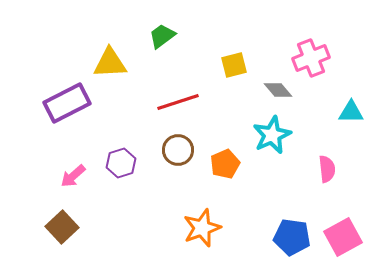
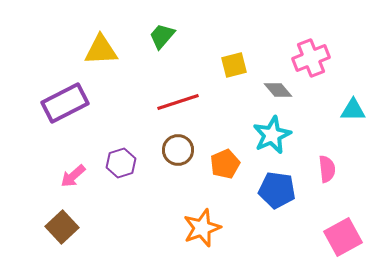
green trapezoid: rotated 12 degrees counterclockwise
yellow triangle: moved 9 px left, 13 px up
purple rectangle: moved 2 px left
cyan triangle: moved 2 px right, 2 px up
blue pentagon: moved 15 px left, 47 px up
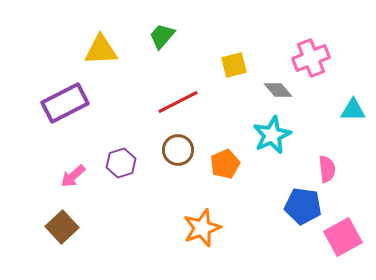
red line: rotated 9 degrees counterclockwise
blue pentagon: moved 26 px right, 16 px down
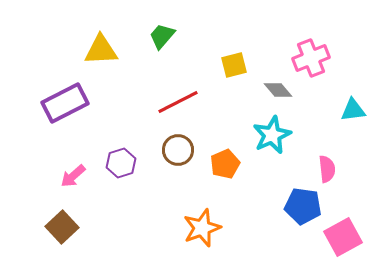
cyan triangle: rotated 8 degrees counterclockwise
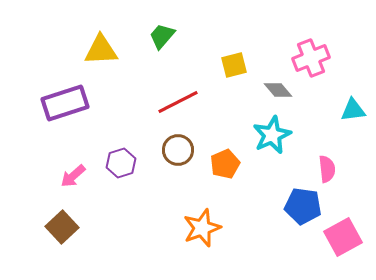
purple rectangle: rotated 9 degrees clockwise
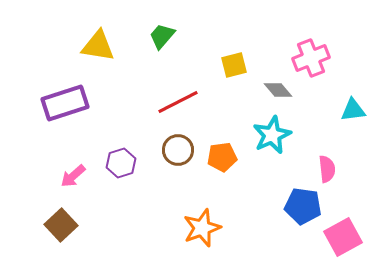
yellow triangle: moved 3 px left, 4 px up; rotated 12 degrees clockwise
orange pentagon: moved 3 px left, 7 px up; rotated 16 degrees clockwise
brown square: moved 1 px left, 2 px up
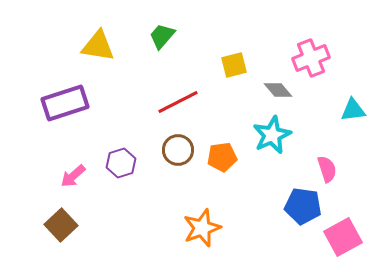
pink semicircle: rotated 12 degrees counterclockwise
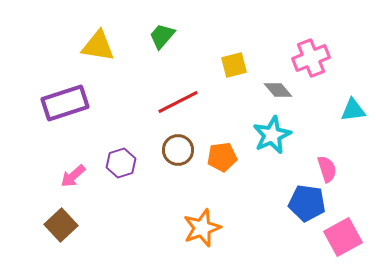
blue pentagon: moved 4 px right, 3 px up
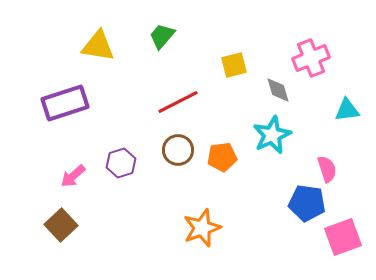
gray diamond: rotated 24 degrees clockwise
cyan triangle: moved 6 px left
pink square: rotated 9 degrees clockwise
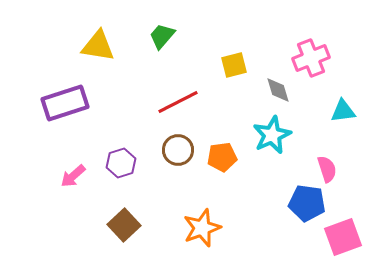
cyan triangle: moved 4 px left, 1 px down
brown square: moved 63 px right
